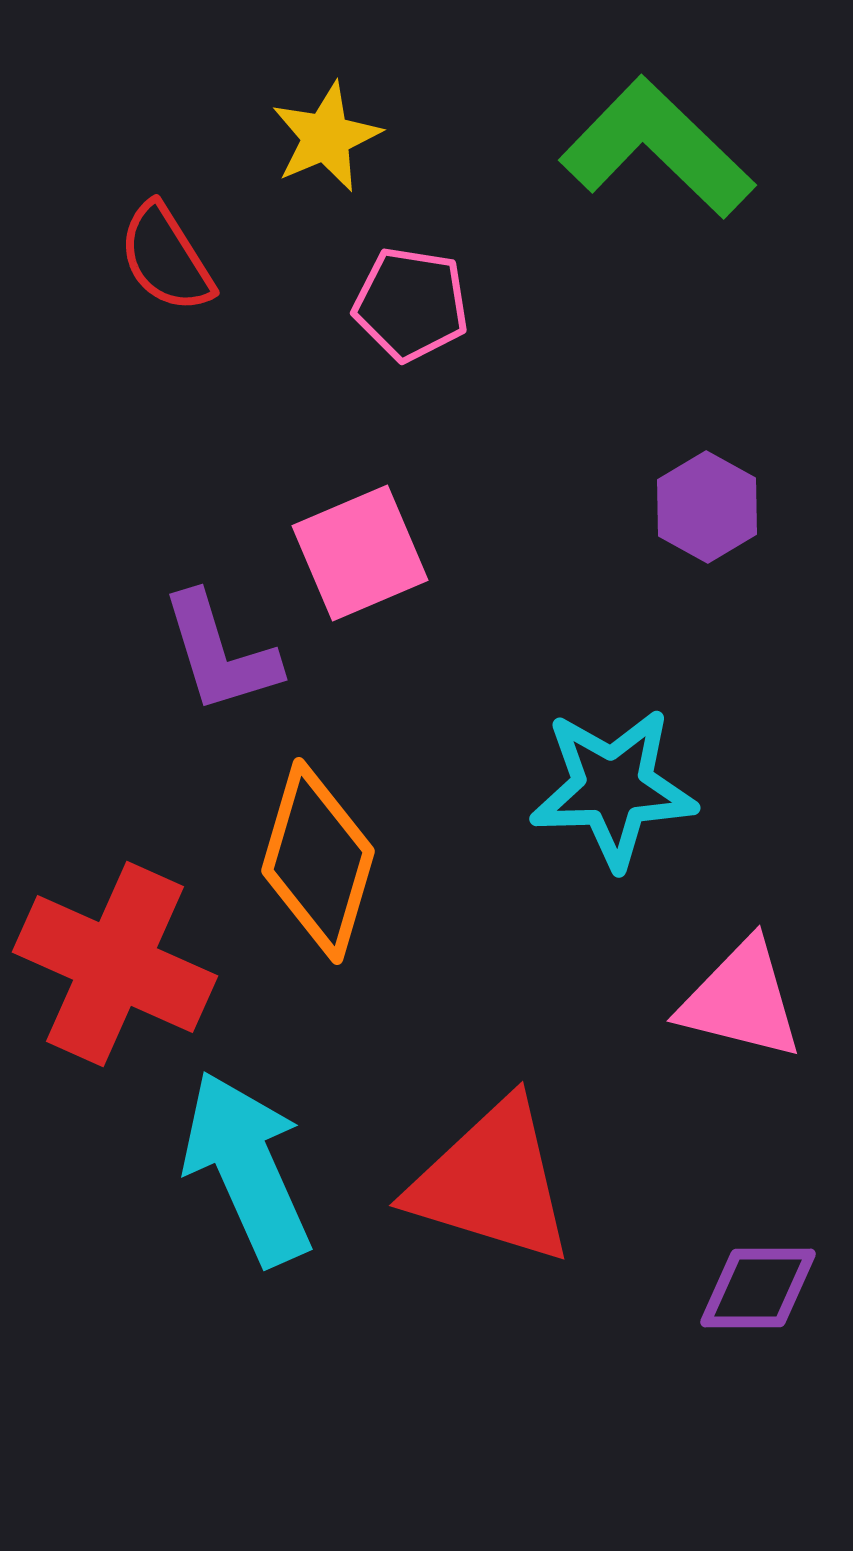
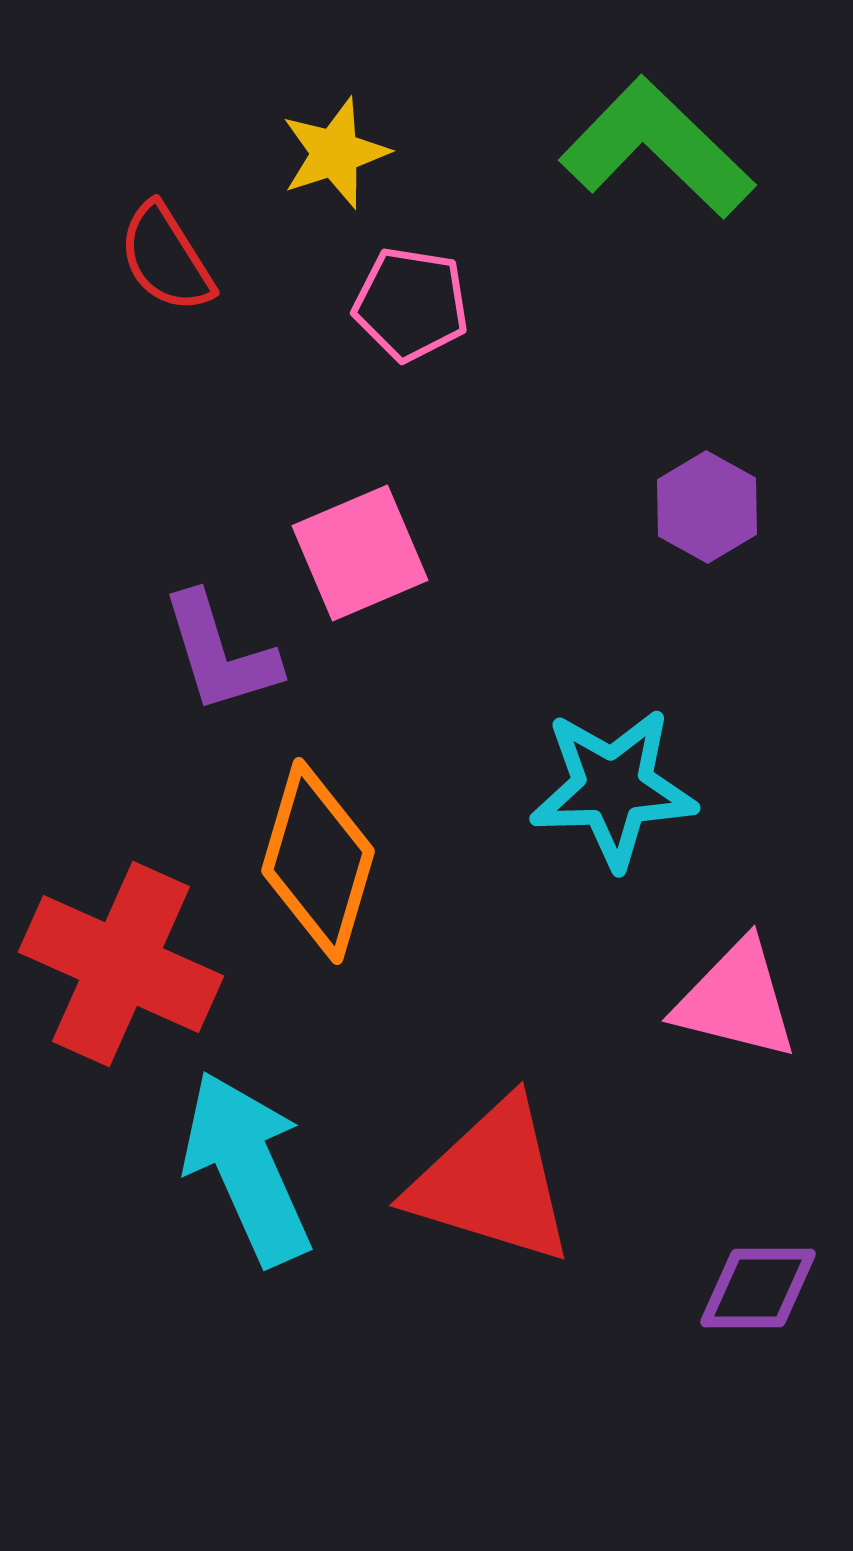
yellow star: moved 9 px right, 16 px down; rotated 5 degrees clockwise
red cross: moved 6 px right
pink triangle: moved 5 px left
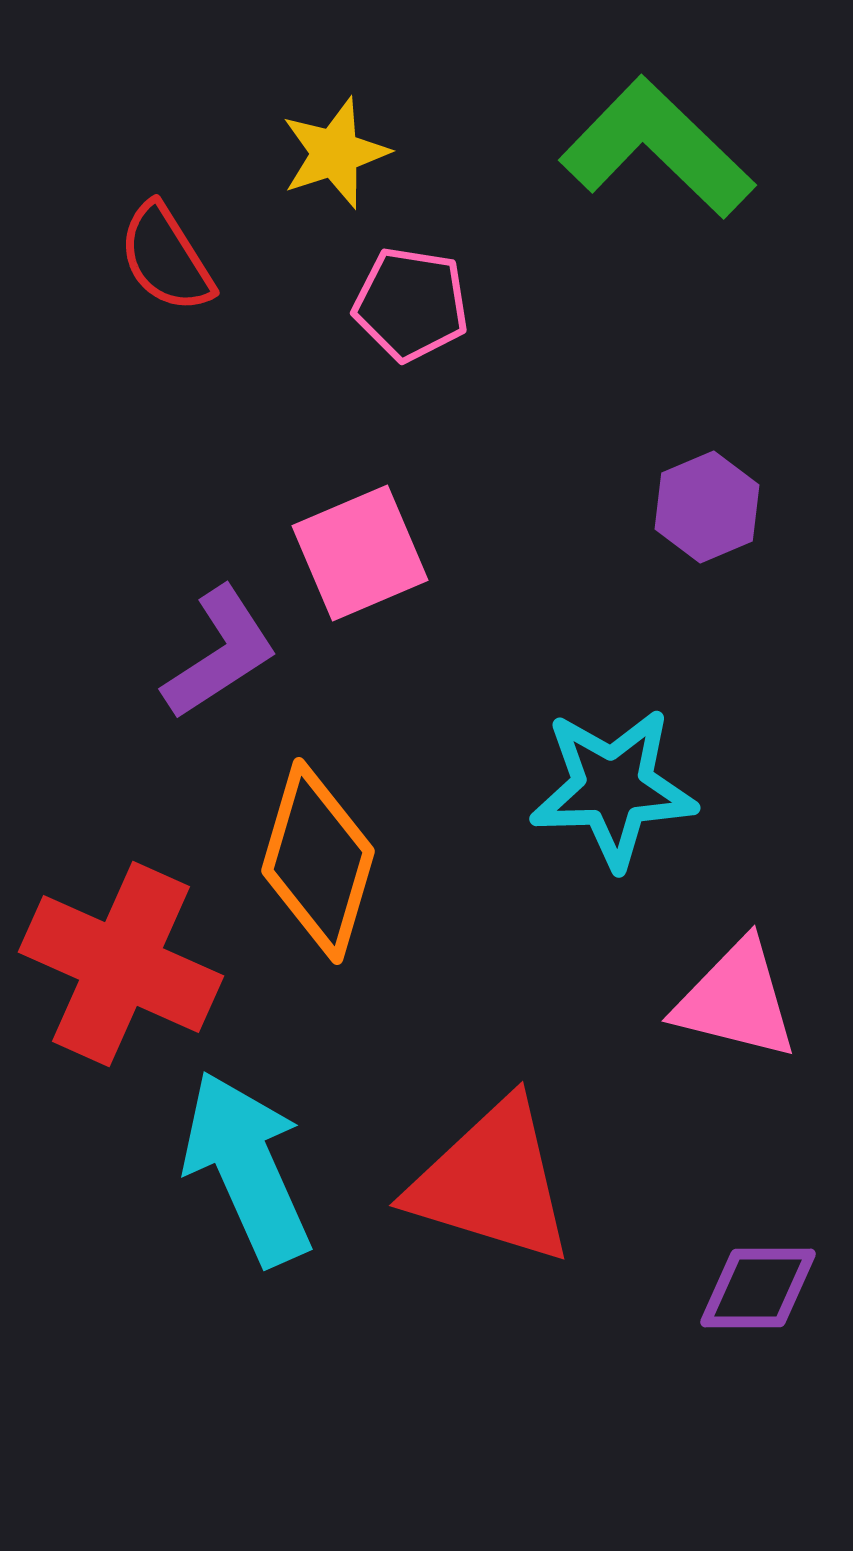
purple hexagon: rotated 8 degrees clockwise
purple L-shape: rotated 106 degrees counterclockwise
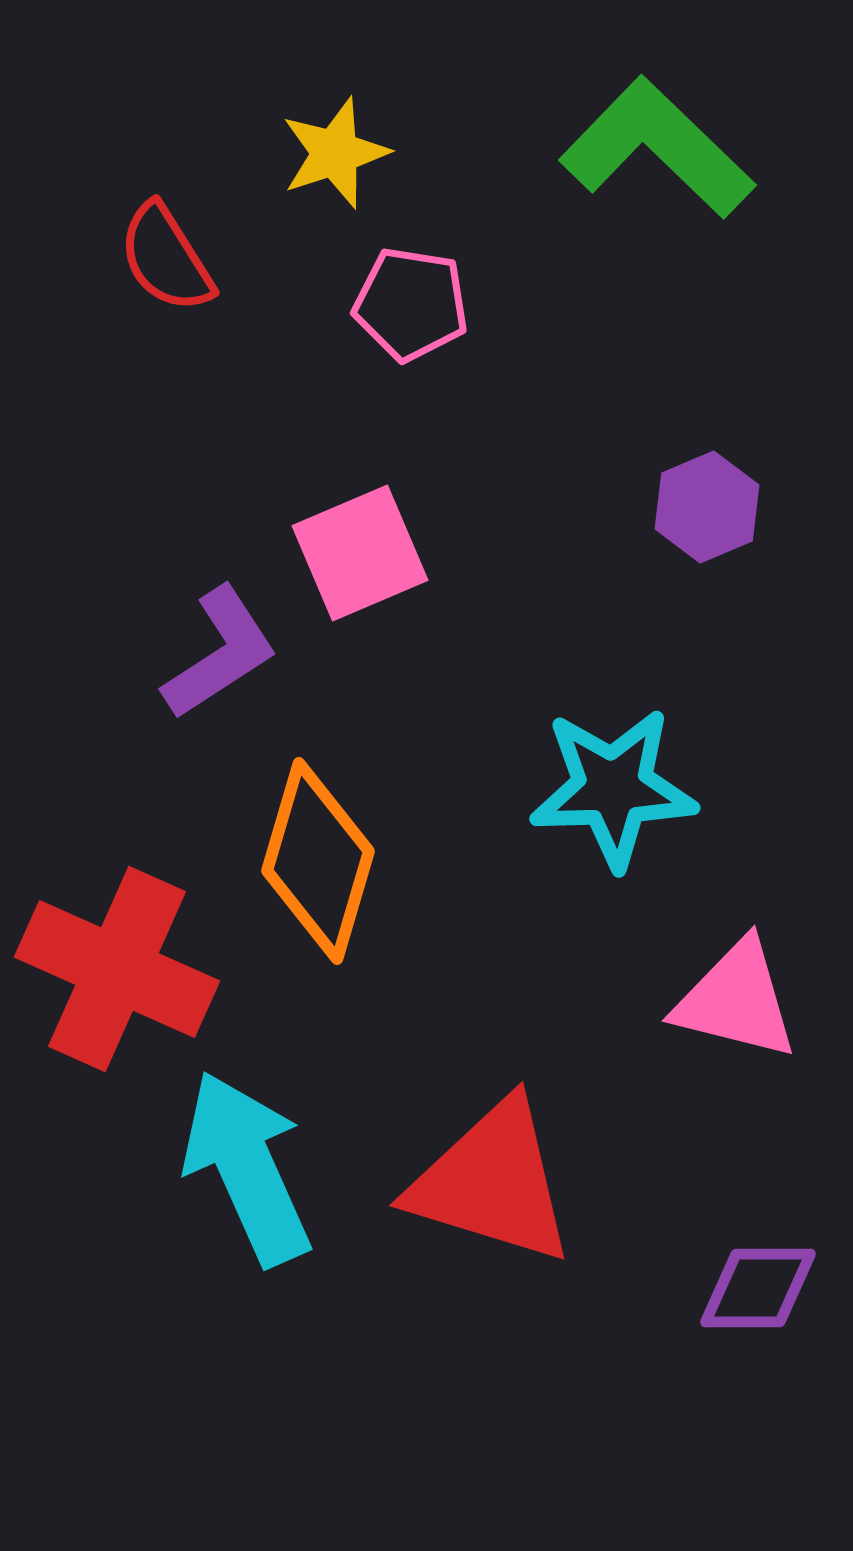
red cross: moved 4 px left, 5 px down
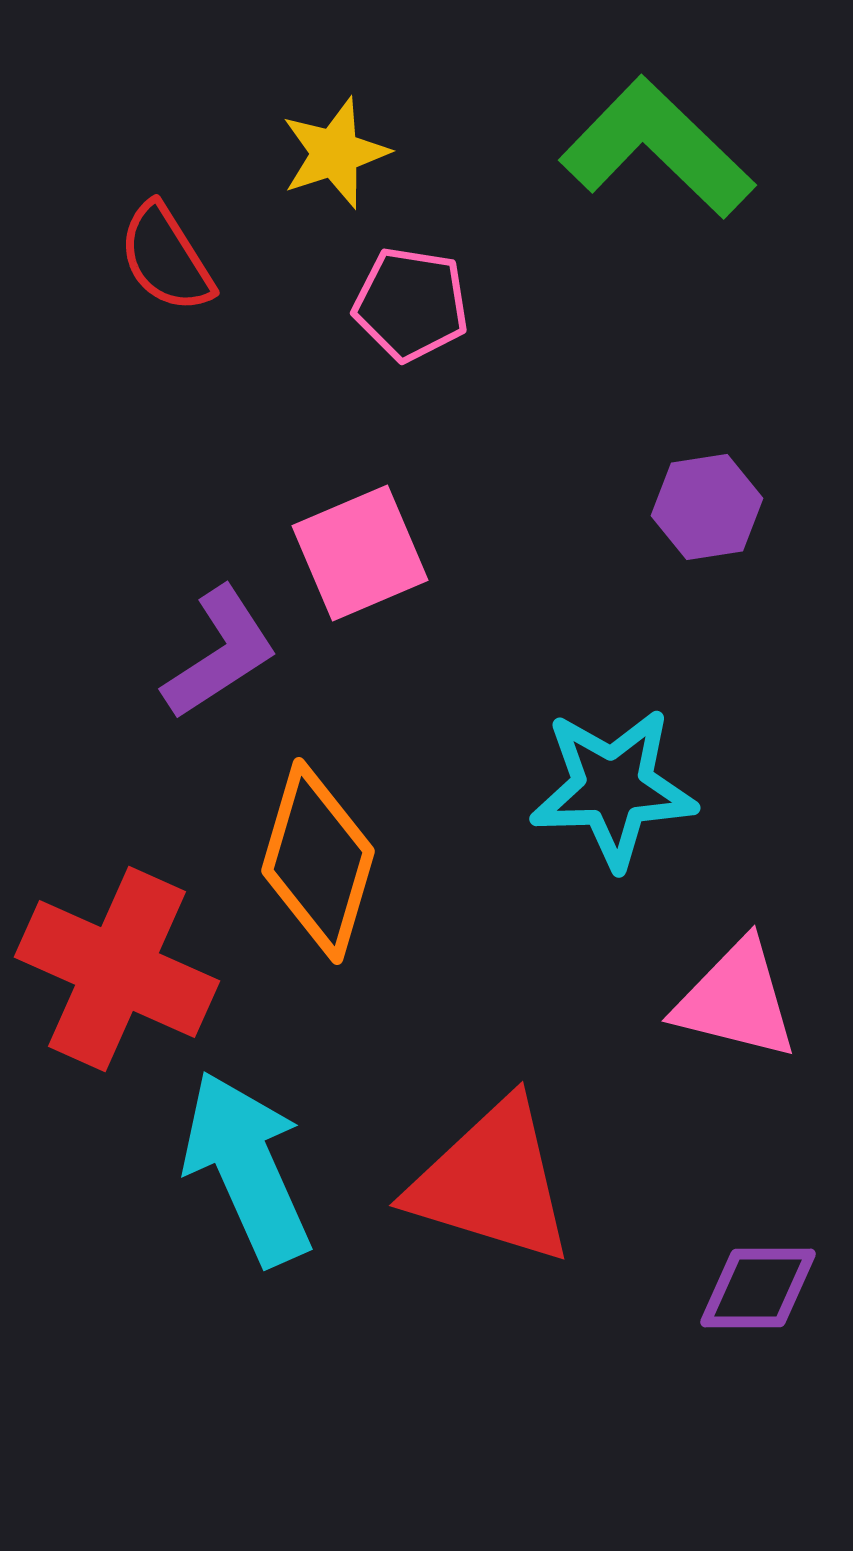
purple hexagon: rotated 14 degrees clockwise
